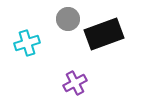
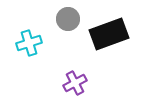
black rectangle: moved 5 px right
cyan cross: moved 2 px right
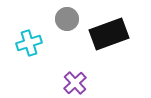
gray circle: moved 1 px left
purple cross: rotated 15 degrees counterclockwise
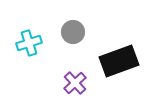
gray circle: moved 6 px right, 13 px down
black rectangle: moved 10 px right, 27 px down
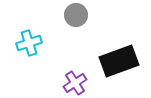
gray circle: moved 3 px right, 17 px up
purple cross: rotated 10 degrees clockwise
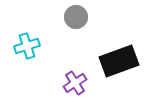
gray circle: moved 2 px down
cyan cross: moved 2 px left, 3 px down
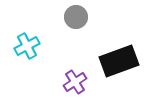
cyan cross: rotated 10 degrees counterclockwise
purple cross: moved 1 px up
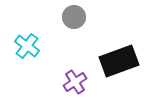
gray circle: moved 2 px left
cyan cross: rotated 25 degrees counterclockwise
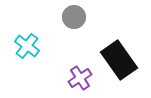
black rectangle: moved 1 px up; rotated 75 degrees clockwise
purple cross: moved 5 px right, 4 px up
